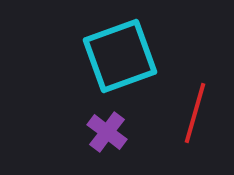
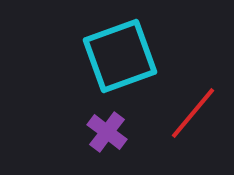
red line: moved 2 px left; rotated 24 degrees clockwise
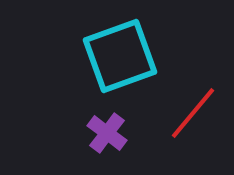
purple cross: moved 1 px down
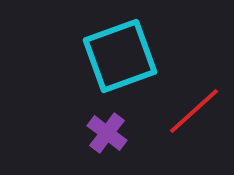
red line: moved 1 px right, 2 px up; rotated 8 degrees clockwise
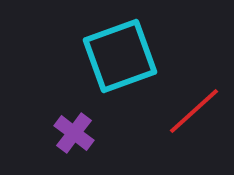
purple cross: moved 33 px left
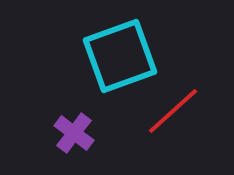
red line: moved 21 px left
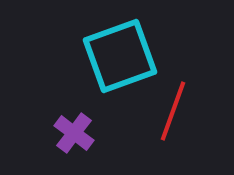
red line: rotated 28 degrees counterclockwise
